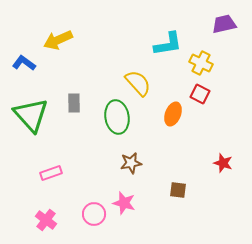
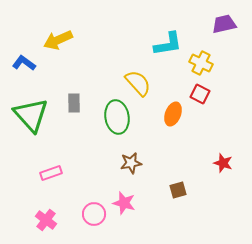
brown square: rotated 24 degrees counterclockwise
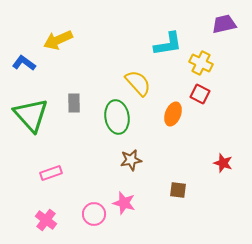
brown star: moved 3 px up
brown square: rotated 24 degrees clockwise
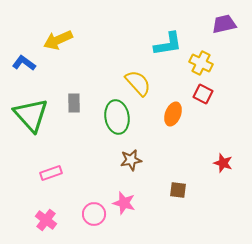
red square: moved 3 px right
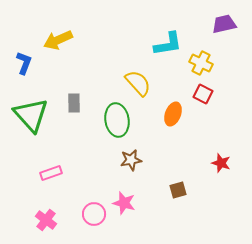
blue L-shape: rotated 75 degrees clockwise
green ellipse: moved 3 px down
red star: moved 2 px left
brown square: rotated 24 degrees counterclockwise
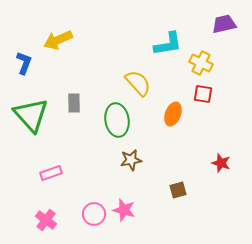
red square: rotated 18 degrees counterclockwise
pink star: moved 7 px down
